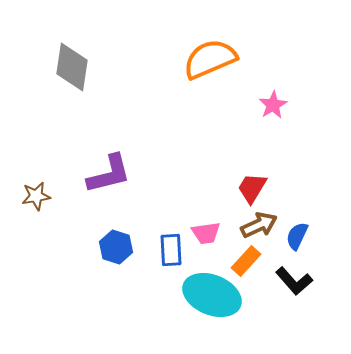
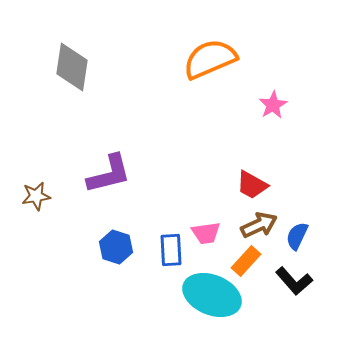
red trapezoid: moved 3 px up; rotated 92 degrees counterclockwise
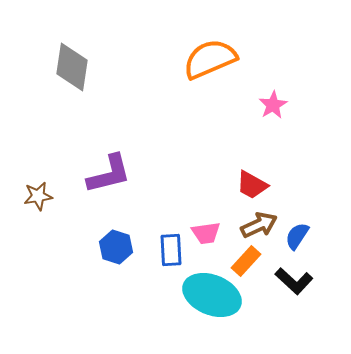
brown star: moved 2 px right
blue semicircle: rotated 8 degrees clockwise
black L-shape: rotated 6 degrees counterclockwise
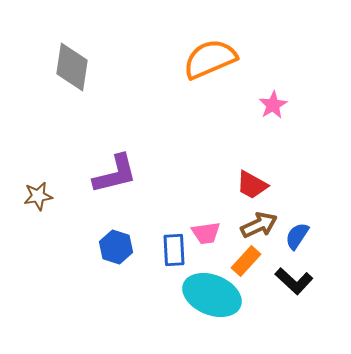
purple L-shape: moved 6 px right
blue rectangle: moved 3 px right
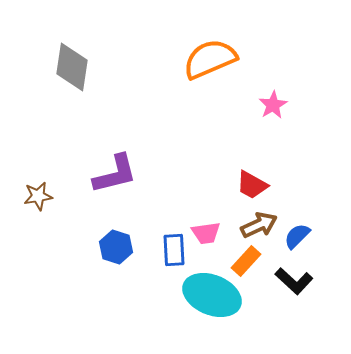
blue semicircle: rotated 12 degrees clockwise
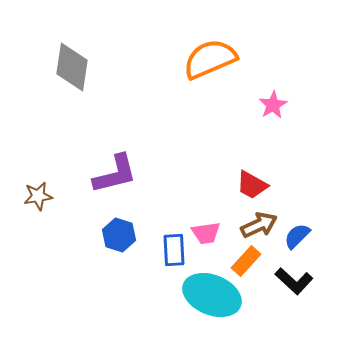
blue hexagon: moved 3 px right, 12 px up
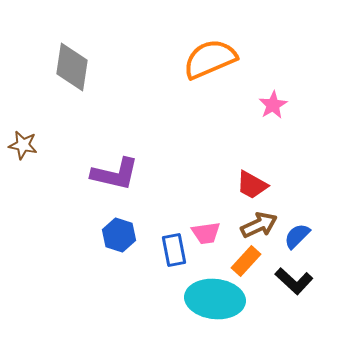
purple L-shape: rotated 27 degrees clockwise
brown star: moved 15 px left, 51 px up; rotated 20 degrees clockwise
blue rectangle: rotated 8 degrees counterclockwise
cyan ellipse: moved 3 px right, 4 px down; rotated 16 degrees counterclockwise
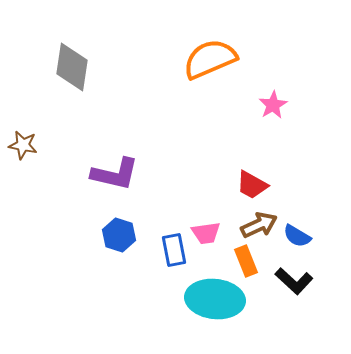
blue semicircle: rotated 104 degrees counterclockwise
orange rectangle: rotated 64 degrees counterclockwise
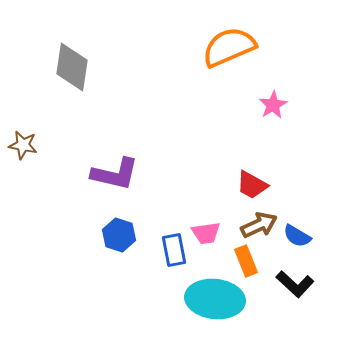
orange semicircle: moved 19 px right, 12 px up
black L-shape: moved 1 px right, 3 px down
